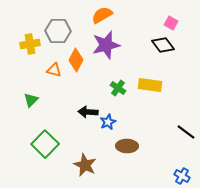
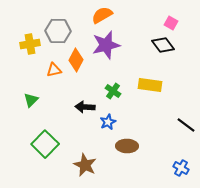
orange triangle: rotated 28 degrees counterclockwise
green cross: moved 5 px left, 3 px down
black arrow: moved 3 px left, 5 px up
black line: moved 7 px up
blue cross: moved 1 px left, 8 px up
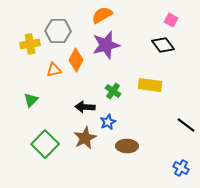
pink square: moved 3 px up
brown star: moved 27 px up; rotated 20 degrees clockwise
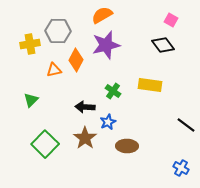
brown star: rotated 10 degrees counterclockwise
